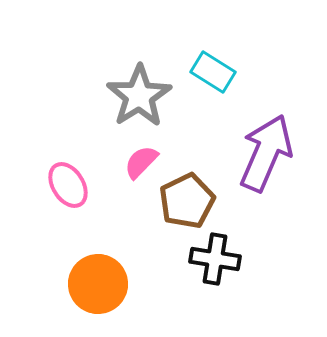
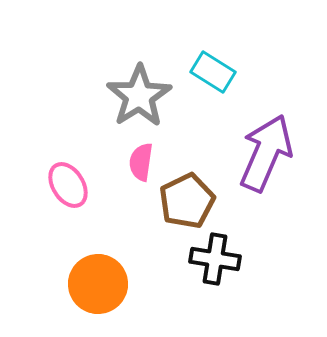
pink semicircle: rotated 36 degrees counterclockwise
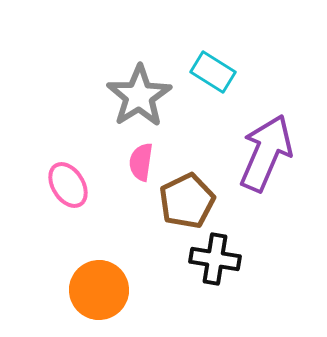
orange circle: moved 1 px right, 6 px down
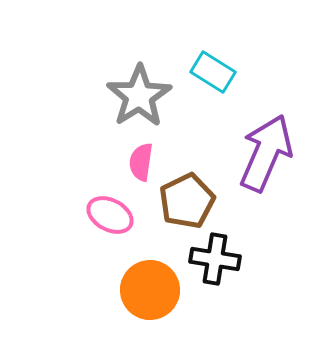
pink ellipse: moved 42 px right, 30 px down; rotated 30 degrees counterclockwise
orange circle: moved 51 px right
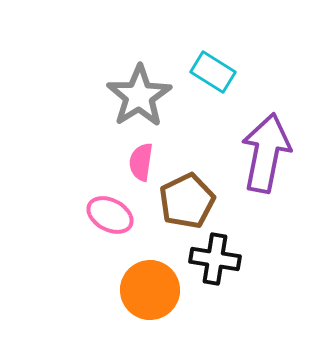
purple arrow: rotated 12 degrees counterclockwise
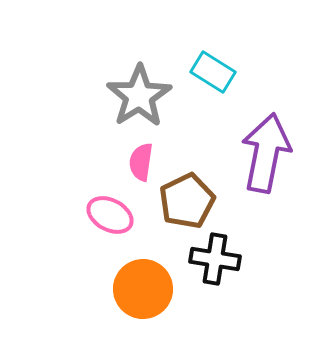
orange circle: moved 7 px left, 1 px up
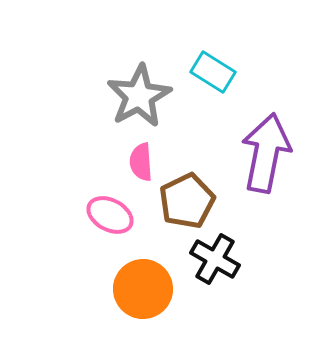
gray star: rotated 4 degrees clockwise
pink semicircle: rotated 12 degrees counterclockwise
black cross: rotated 21 degrees clockwise
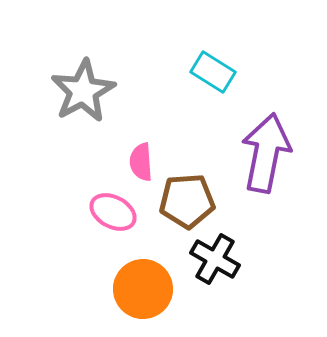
gray star: moved 56 px left, 5 px up
brown pentagon: rotated 22 degrees clockwise
pink ellipse: moved 3 px right, 3 px up
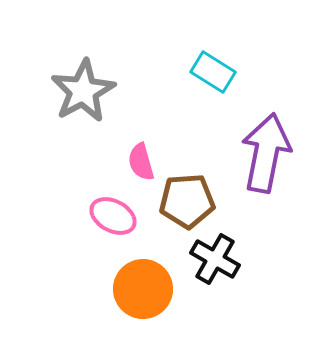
pink semicircle: rotated 12 degrees counterclockwise
pink ellipse: moved 4 px down
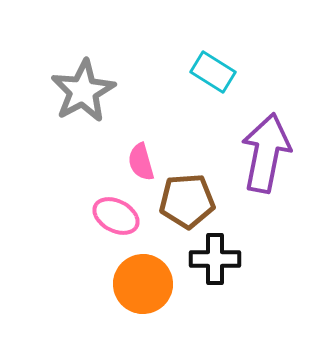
pink ellipse: moved 3 px right
black cross: rotated 30 degrees counterclockwise
orange circle: moved 5 px up
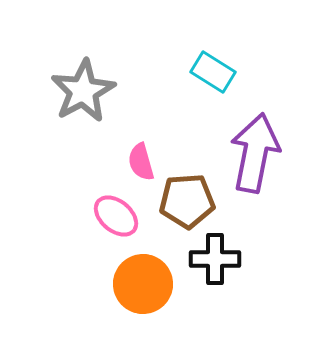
purple arrow: moved 11 px left
pink ellipse: rotated 12 degrees clockwise
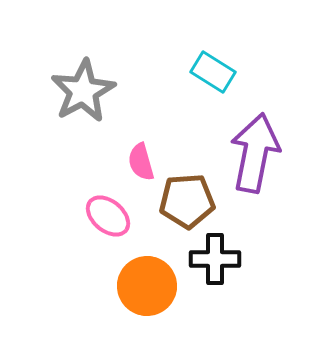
pink ellipse: moved 8 px left
orange circle: moved 4 px right, 2 px down
